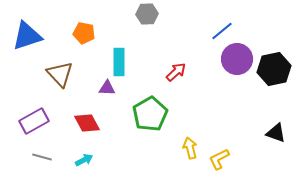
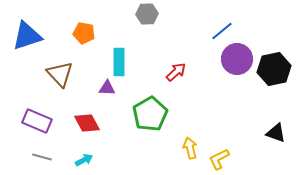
purple rectangle: moved 3 px right; rotated 52 degrees clockwise
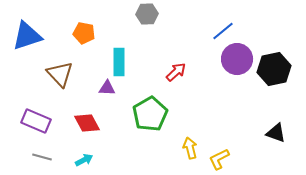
blue line: moved 1 px right
purple rectangle: moved 1 px left
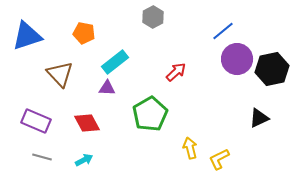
gray hexagon: moved 6 px right, 3 px down; rotated 25 degrees counterclockwise
cyan rectangle: moved 4 px left; rotated 52 degrees clockwise
black hexagon: moved 2 px left
black triangle: moved 17 px left, 15 px up; rotated 45 degrees counterclockwise
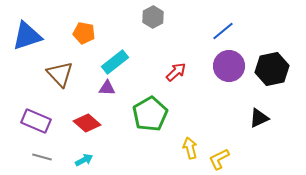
purple circle: moved 8 px left, 7 px down
red diamond: rotated 20 degrees counterclockwise
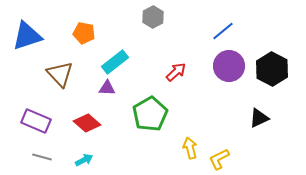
black hexagon: rotated 20 degrees counterclockwise
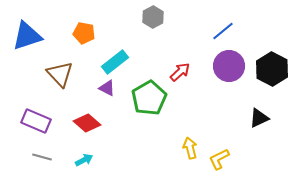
red arrow: moved 4 px right
purple triangle: rotated 24 degrees clockwise
green pentagon: moved 1 px left, 16 px up
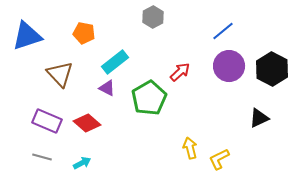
purple rectangle: moved 11 px right
cyan arrow: moved 2 px left, 3 px down
